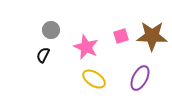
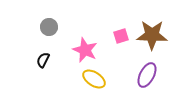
gray circle: moved 2 px left, 3 px up
brown star: moved 1 px up
pink star: moved 1 px left, 3 px down
black semicircle: moved 5 px down
purple ellipse: moved 7 px right, 3 px up
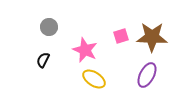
brown star: moved 2 px down
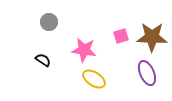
gray circle: moved 5 px up
pink star: moved 1 px left; rotated 15 degrees counterclockwise
black semicircle: rotated 98 degrees clockwise
purple ellipse: moved 2 px up; rotated 50 degrees counterclockwise
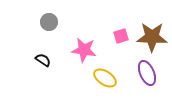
yellow ellipse: moved 11 px right, 1 px up
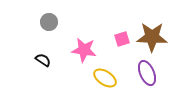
pink square: moved 1 px right, 3 px down
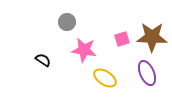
gray circle: moved 18 px right
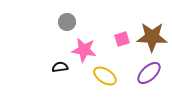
black semicircle: moved 17 px right, 7 px down; rotated 42 degrees counterclockwise
purple ellipse: moved 2 px right; rotated 70 degrees clockwise
yellow ellipse: moved 2 px up
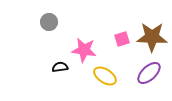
gray circle: moved 18 px left
